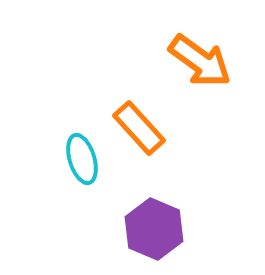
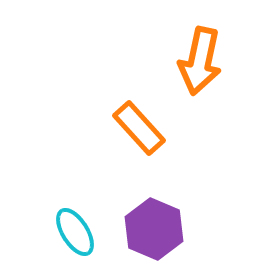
orange arrow: rotated 66 degrees clockwise
cyan ellipse: moved 7 px left, 73 px down; rotated 15 degrees counterclockwise
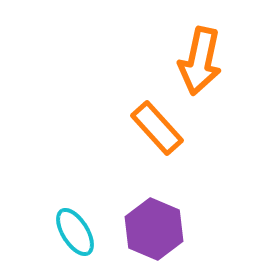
orange rectangle: moved 18 px right
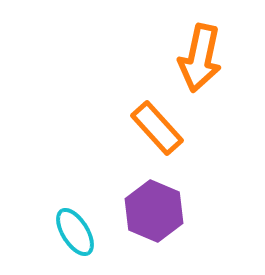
orange arrow: moved 3 px up
purple hexagon: moved 18 px up
